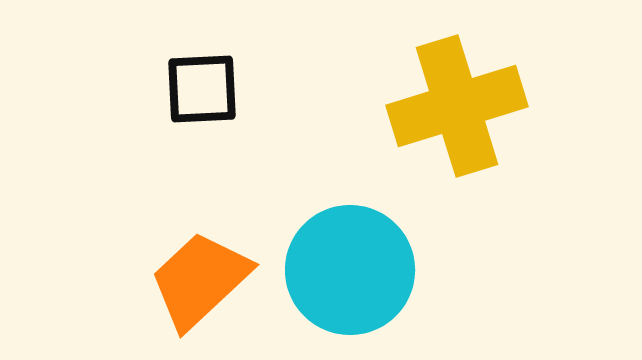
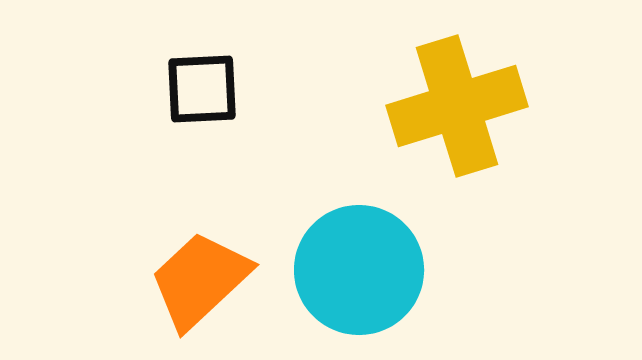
cyan circle: moved 9 px right
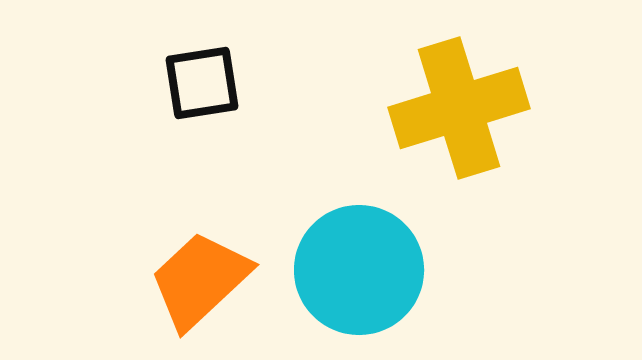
black square: moved 6 px up; rotated 6 degrees counterclockwise
yellow cross: moved 2 px right, 2 px down
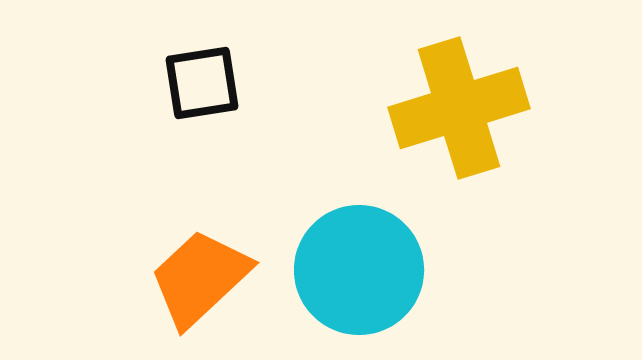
orange trapezoid: moved 2 px up
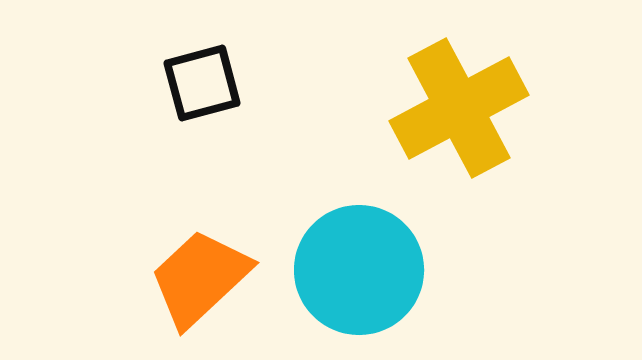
black square: rotated 6 degrees counterclockwise
yellow cross: rotated 11 degrees counterclockwise
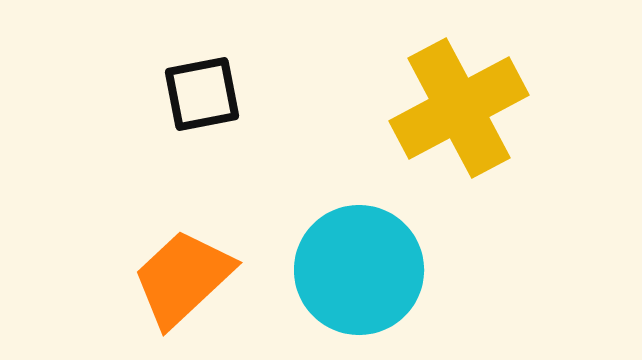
black square: moved 11 px down; rotated 4 degrees clockwise
orange trapezoid: moved 17 px left
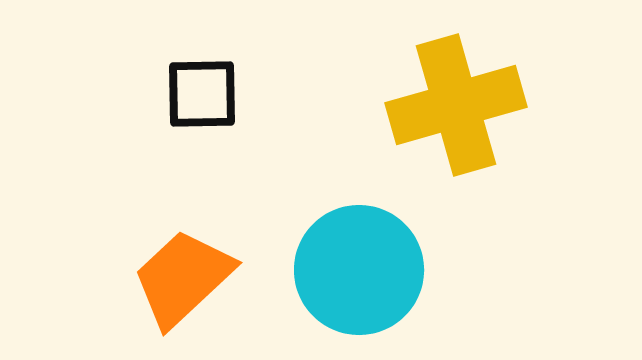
black square: rotated 10 degrees clockwise
yellow cross: moved 3 px left, 3 px up; rotated 12 degrees clockwise
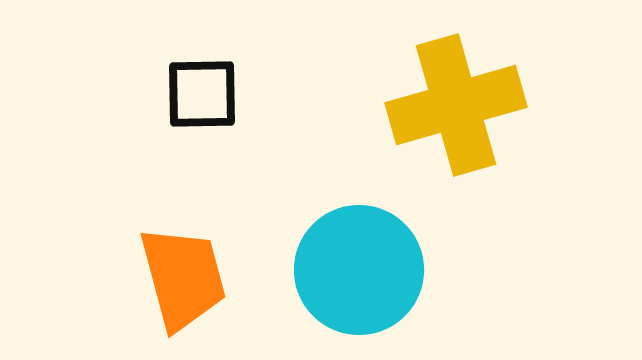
orange trapezoid: rotated 118 degrees clockwise
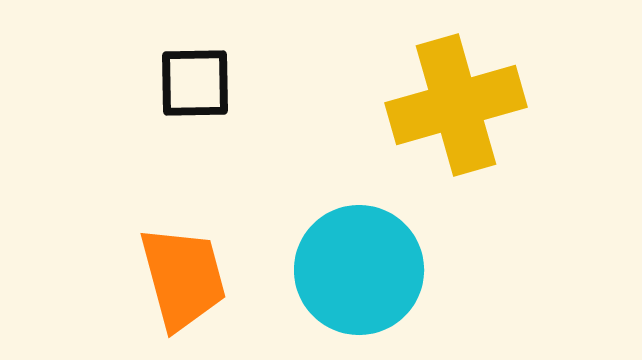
black square: moved 7 px left, 11 px up
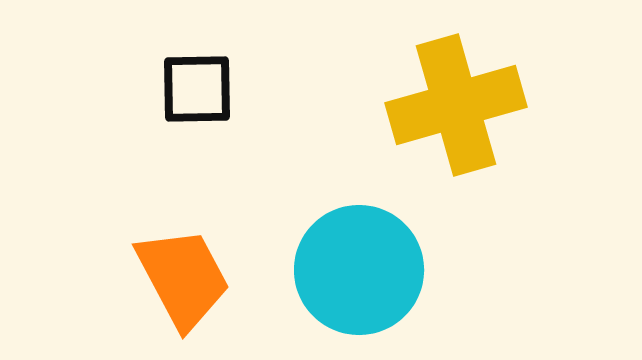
black square: moved 2 px right, 6 px down
orange trapezoid: rotated 13 degrees counterclockwise
